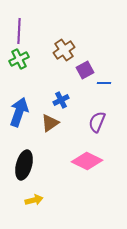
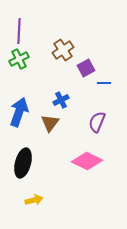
brown cross: moved 1 px left
purple square: moved 1 px right, 2 px up
brown triangle: rotated 18 degrees counterclockwise
black ellipse: moved 1 px left, 2 px up
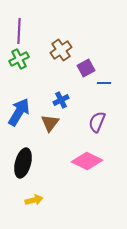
brown cross: moved 2 px left
blue arrow: rotated 12 degrees clockwise
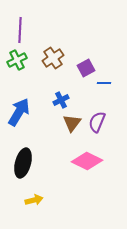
purple line: moved 1 px right, 1 px up
brown cross: moved 8 px left, 8 px down
green cross: moved 2 px left, 1 px down
brown triangle: moved 22 px right
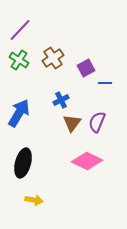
purple line: rotated 40 degrees clockwise
green cross: moved 2 px right; rotated 30 degrees counterclockwise
blue line: moved 1 px right
blue arrow: moved 1 px down
yellow arrow: rotated 24 degrees clockwise
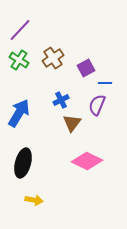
purple semicircle: moved 17 px up
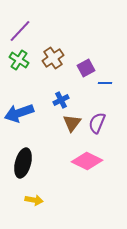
purple line: moved 1 px down
purple semicircle: moved 18 px down
blue arrow: rotated 140 degrees counterclockwise
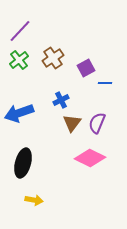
green cross: rotated 18 degrees clockwise
pink diamond: moved 3 px right, 3 px up
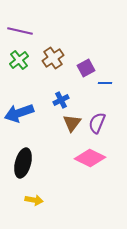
purple line: rotated 60 degrees clockwise
